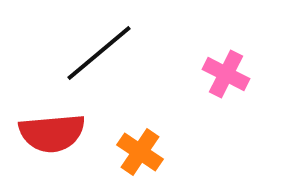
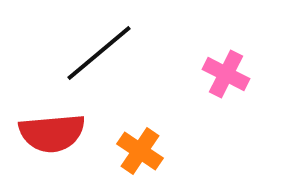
orange cross: moved 1 px up
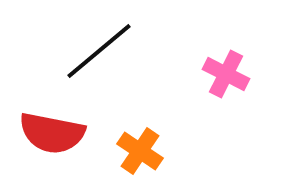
black line: moved 2 px up
red semicircle: rotated 16 degrees clockwise
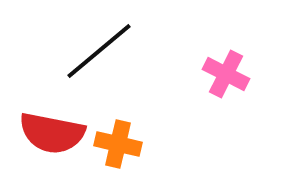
orange cross: moved 22 px left, 7 px up; rotated 21 degrees counterclockwise
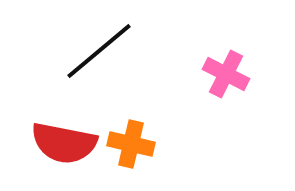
red semicircle: moved 12 px right, 10 px down
orange cross: moved 13 px right
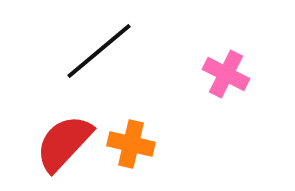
red semicircle: rotated 122 degrees clockwise
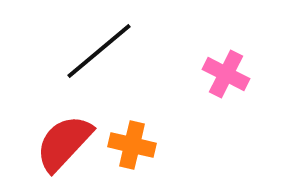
orange cross: moved 1 px right, 1 px down
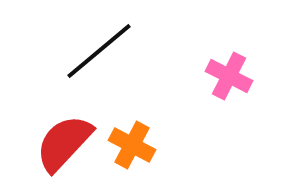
pink cross: moved 3 px right, 2 px down
orange cross: rotated 15 degrees clockwise
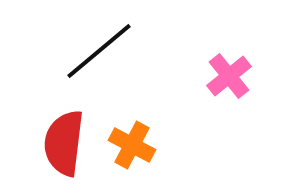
pink cross: rotated 24 degrees clockwise
red semicircle: rotated 36 degrees counterclockwise
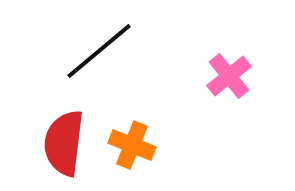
orange cross: rotated 6 degrees counterclockwise
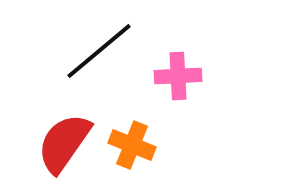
pink cross: moved 51 px left; rotated 36 degrees clockwise
red semicircle: rotated 28 degrees clockwise
